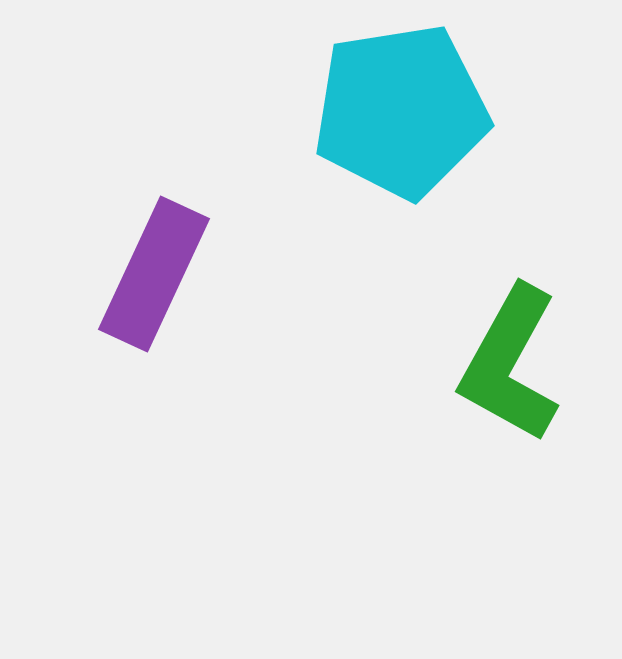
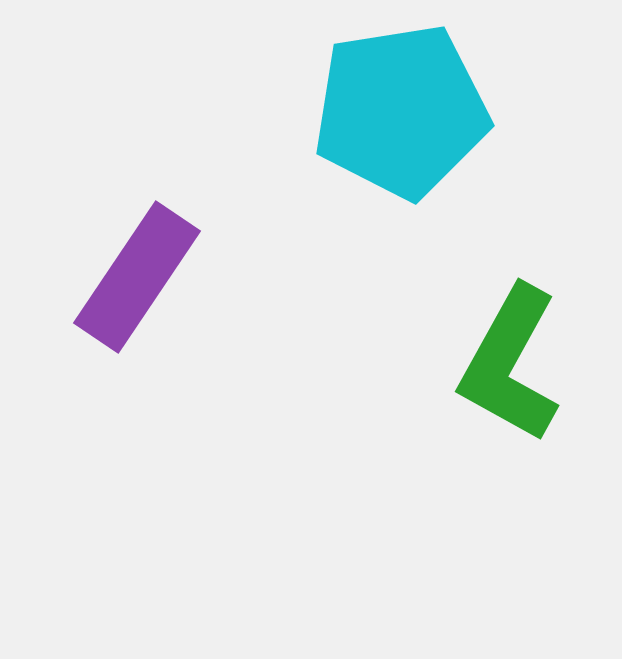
purple rectangle: moved 17 px left, 3 px down; rotated 9 degrees clockwise
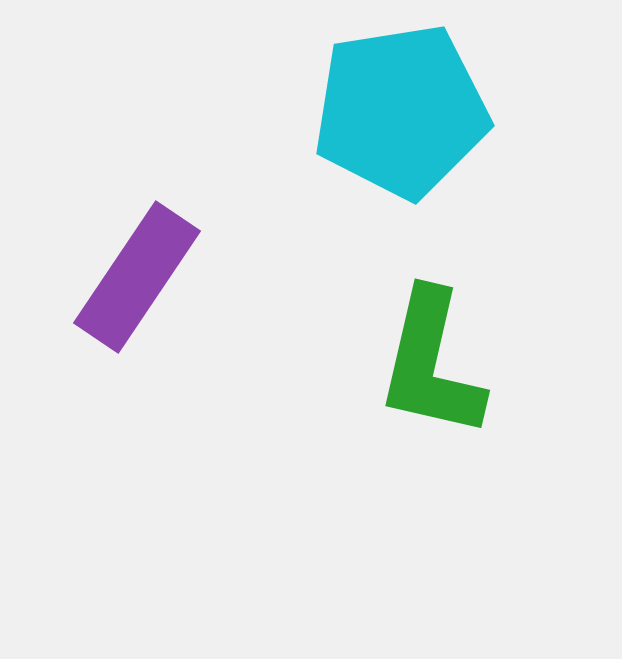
green L-shape: moved 79 px left; rotated 16 degrees counterclockwise
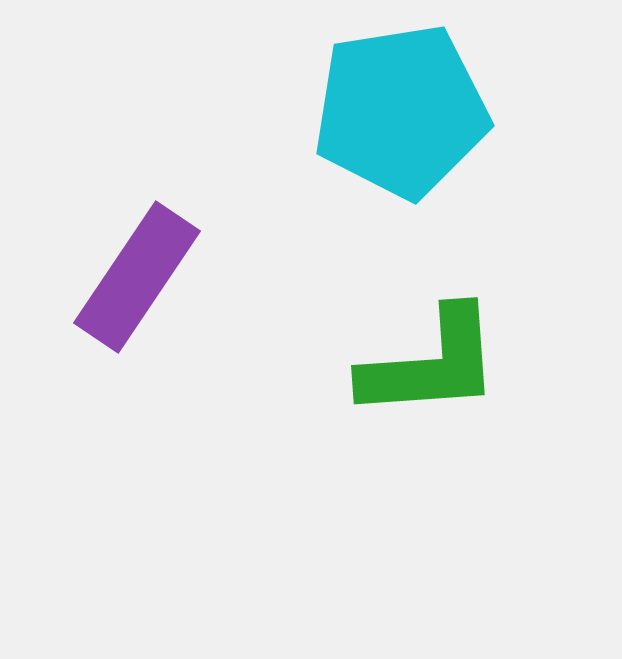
green L-shape: rotated 107 degrees counterclockwise
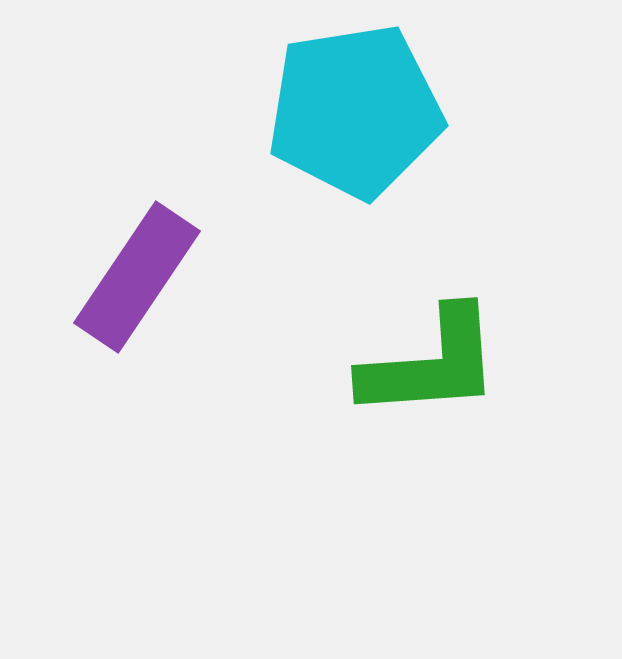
cyan pentagon: moved 46 px left
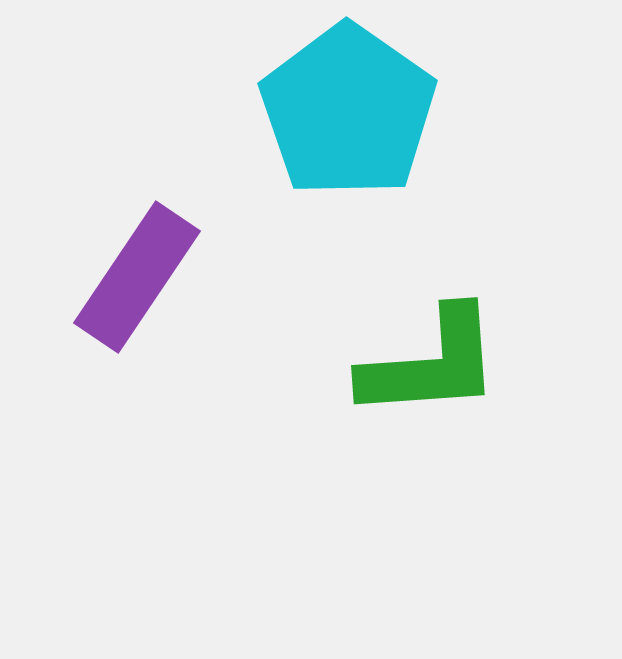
cyan pentagon: moved 7 px left; rotated 28 degrees counterclockwise
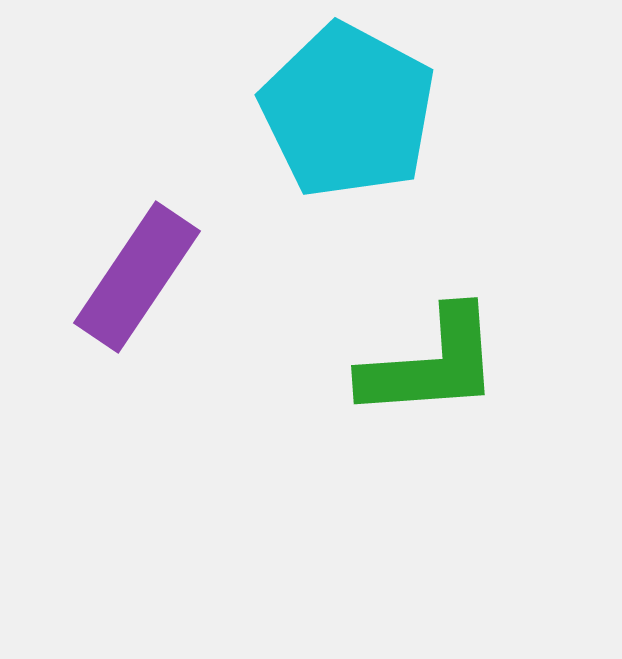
cyan pentagon: rotated 7 degrees counterclockwise
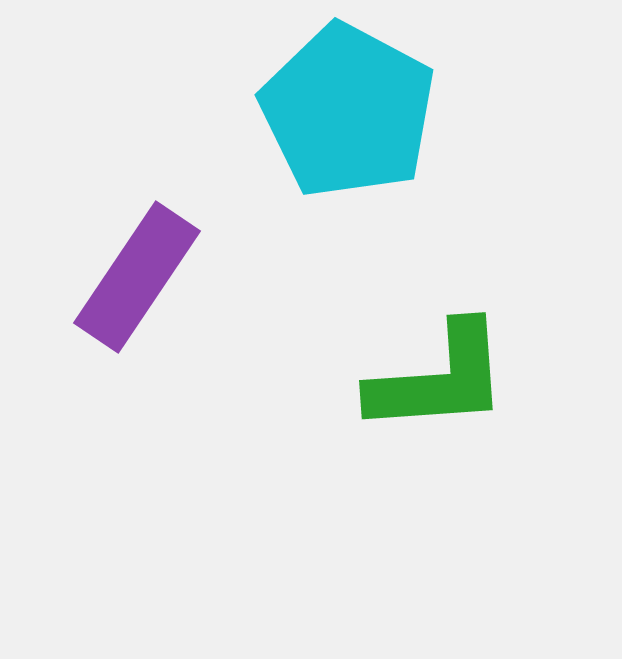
green L-shape: moved 8 px right, 15 px down
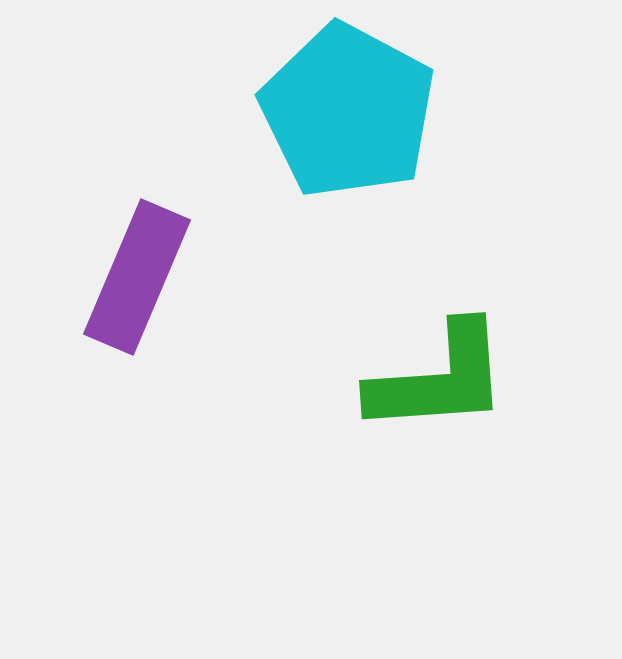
purple rectangle: rotated 11 degrees counterclockwise
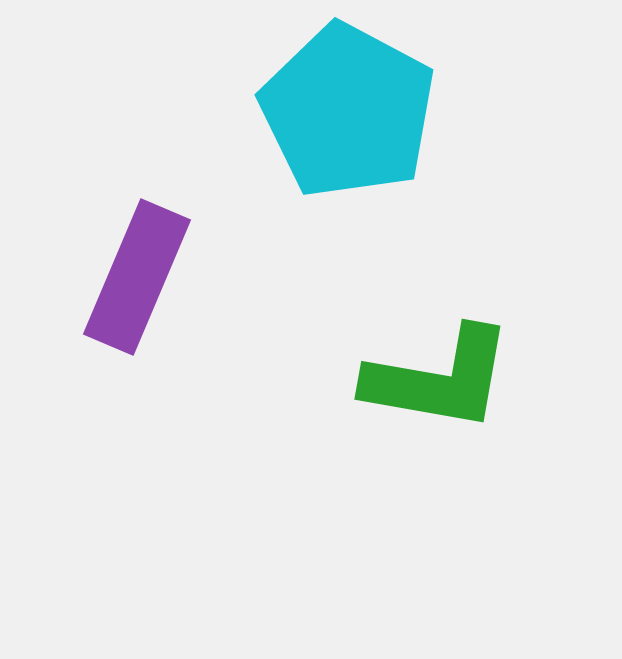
green L-shape: rotated 14 degrees clockwise
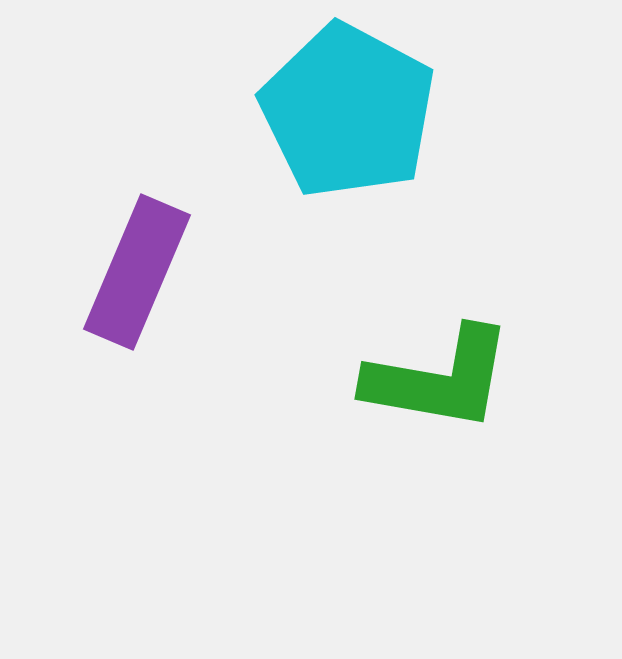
purple rectangle: moved 5 px up
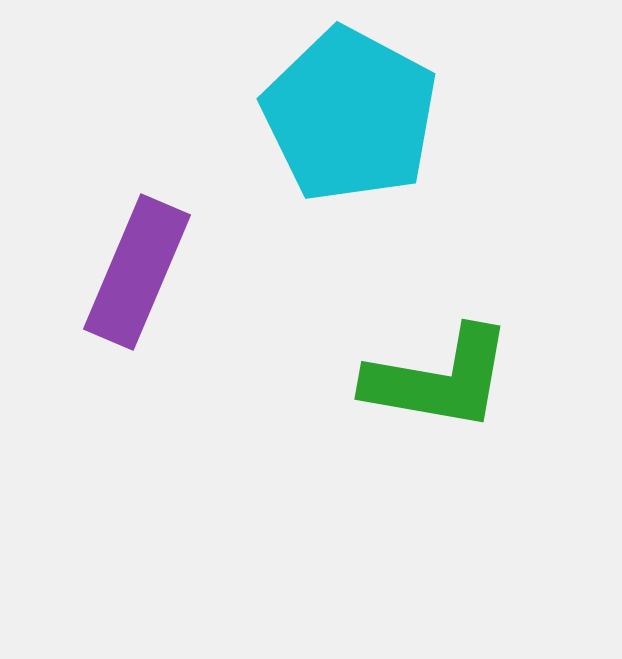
cyan pentagon: moved 2 px right, 4 px down
